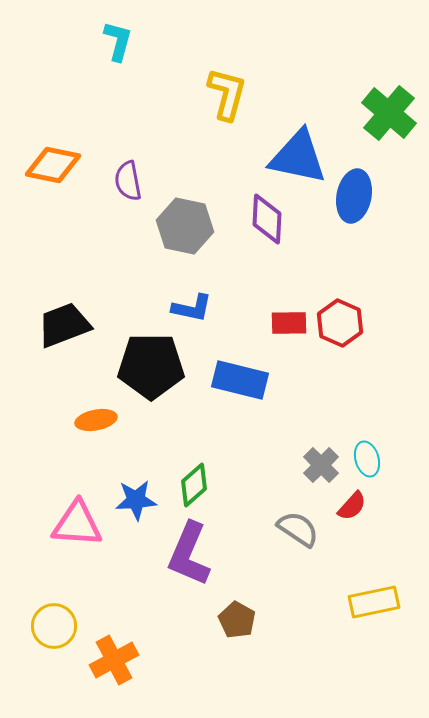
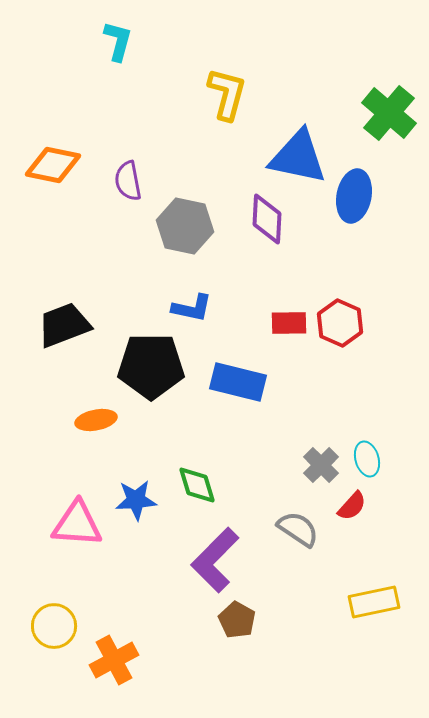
blue rectangle: moved 2 px left, 2 px down
green diamond: moved 3 px right; rotated 66 degrees counterclockwise
purple L-shape: moved 26 px right, 6 px down; rotated 22 degrees clockwise
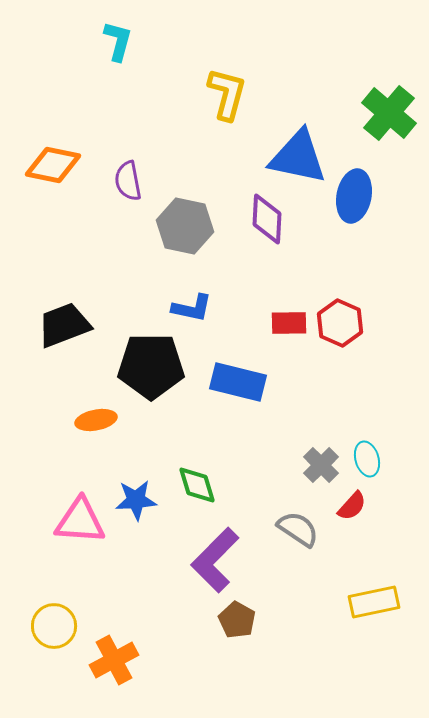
pink triangle: moved 3 px right, 3 px up
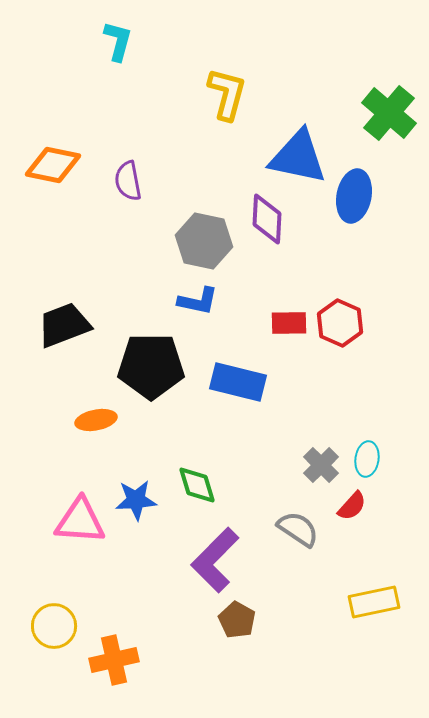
gray hexagon: moved 19 px right, 15 px down
blue L-shape: moved 6 px right, 7 px up
cyan ellipse: rotated 24 degrees clockwise
orange cross: rotated 15 degrees clockwise
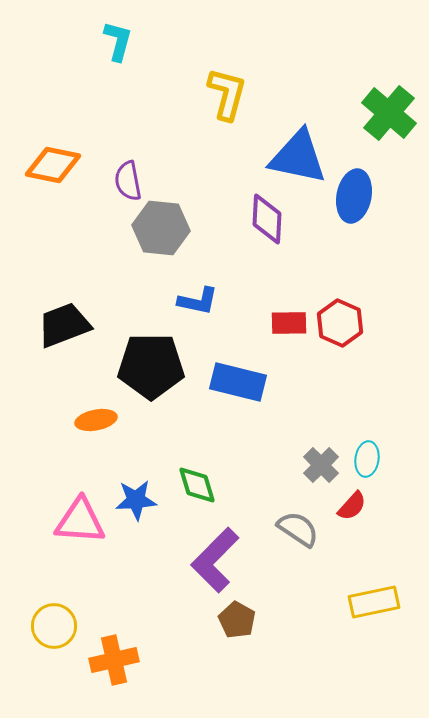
gray hexagon: moved 43 px left, 13 px up; rotated 6 degrees counterclockwise
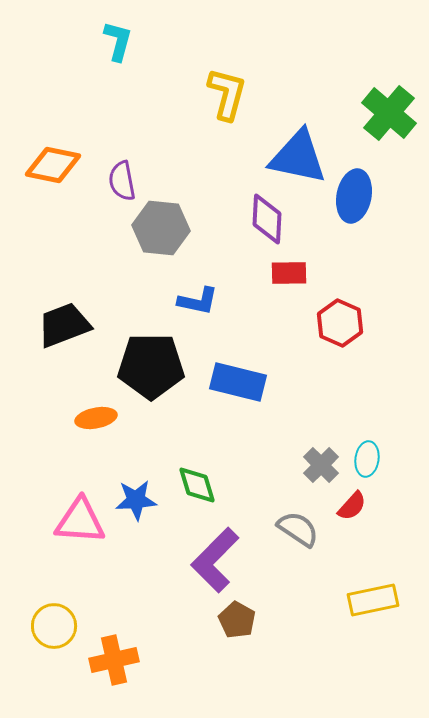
purple semicircle: moved 6 px left
red rectangle: moved 50 px up
orange ellipse: moved 2 px up
yellow rectangle: moved 1 px left, 2 px up
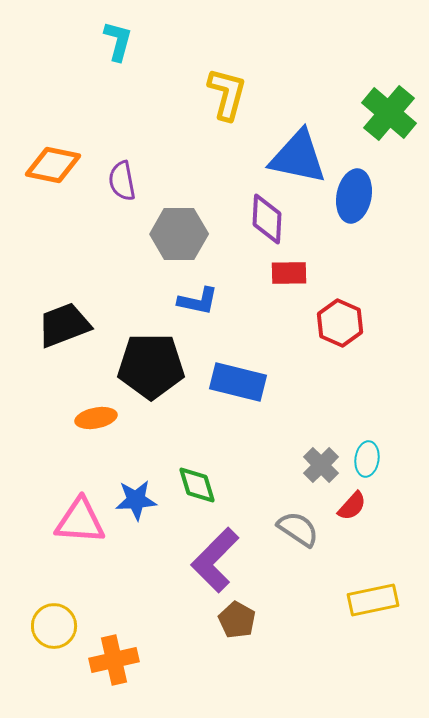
gray hexagon: moved 18 px right, 6 px down; rotated 6 degrees counterclockwise
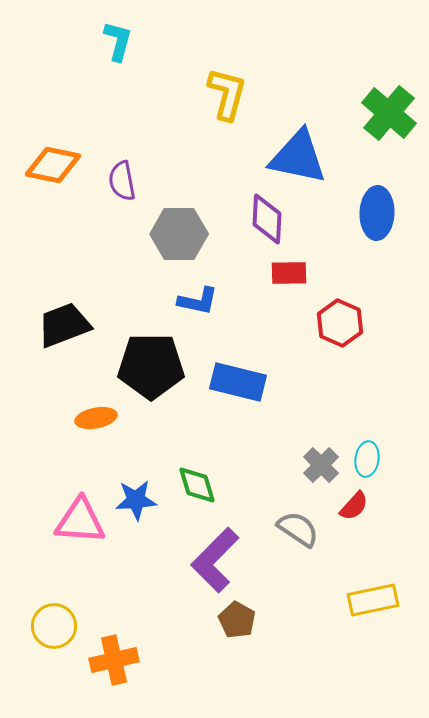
blue ellipse: moved 23 px right, 17 px down; rotated 9 degrees counterclockwise
red semicircle: moved 2 px right
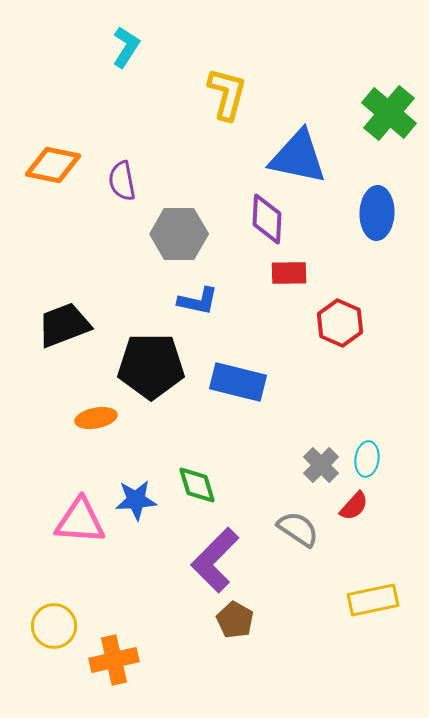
cyan L-shape: moved 8 px right, 6 px down; rotated 18 degrees clockwise
brown pentagon: moved 2 px left
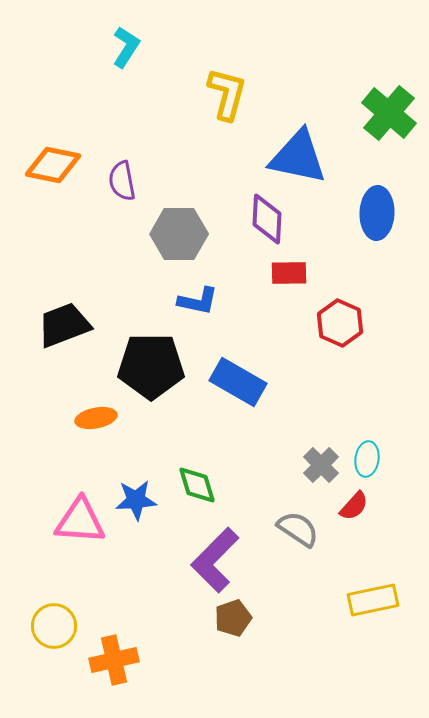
blue rectangle: rotated 16 degrees clockwise
brown pentagon: moved 2 px left, 2 px up; rotated 24 degrees clockwise
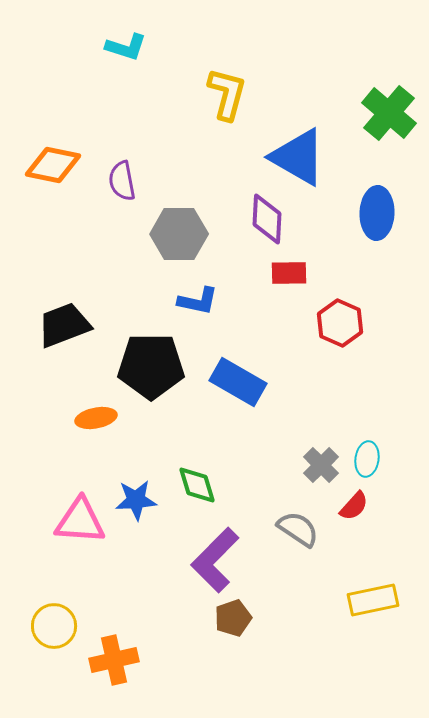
cyan L-shape: rotated 75 degrees clockwise
blue triangle: rotated 18 degrees clockwise
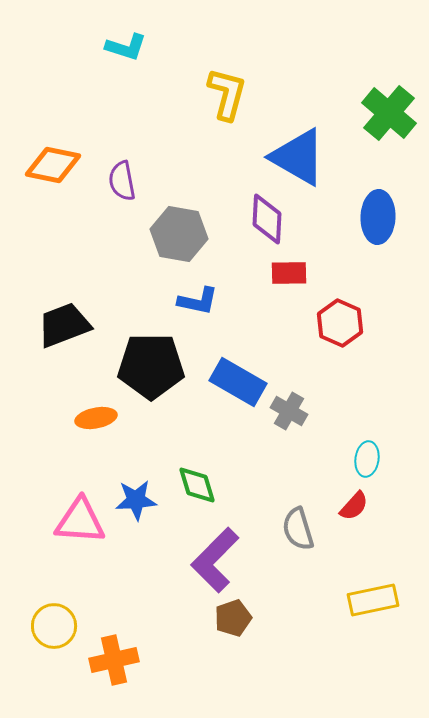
blue ellipse: moved 1 px right, 4 px down
gray hexagon: rotated 10 degrees clockwise
gray cross: moved 32 px left, 54 px up; rotated 15 degrees counterclockwise
gray semicircle: rotated 141 degrees counterclockwise
